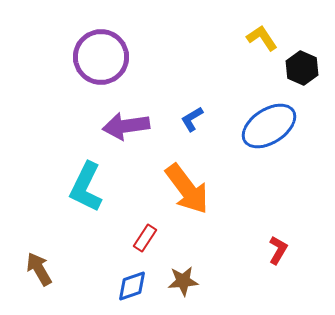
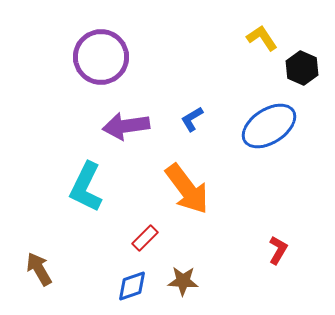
red rectangle: rotated 12 degrees clockwise
brown star: rotated 8 degrees clockwise
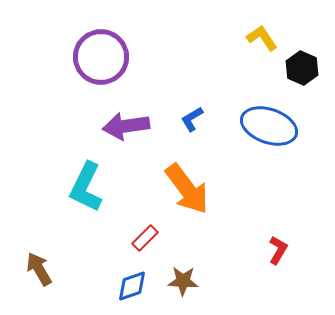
blue ellipse: rotated 52 degrees clockwise
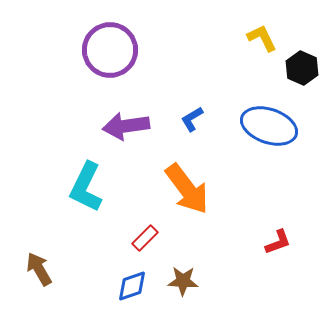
yellow L-shape: rotated 8 degrees clockwise
purple circle: moved 9 px right, 7 px up
red L-shape: moved 8 px up; rotated 40 degrees clockwise
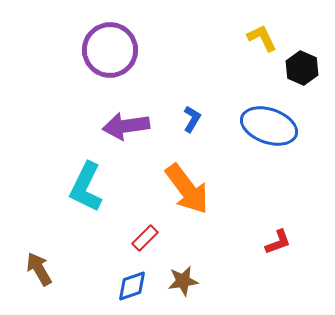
blue L-shape: rotated 152 degrees clockwise
brown star: rotated 12 degrees counterclockwise
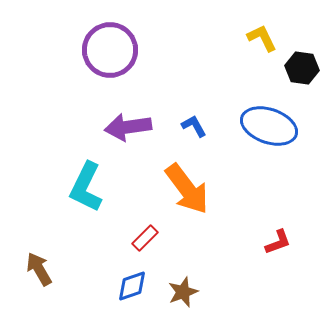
black hexagon: rotated 16 degrees counterclockwise
blue L-shape: moved 2 px right, 7 px down; rotated 60 degrees counterclockwise
purple arrow: moved 2 px right, 1 px down
brown star: moved 11 px down; rotated 12 degrees counterclockwise
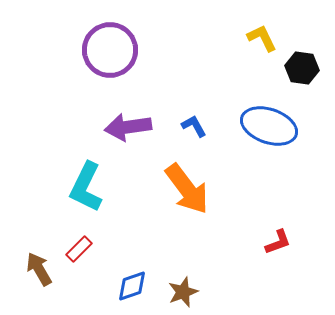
red rectangle: moved 66 px left, 11 px down
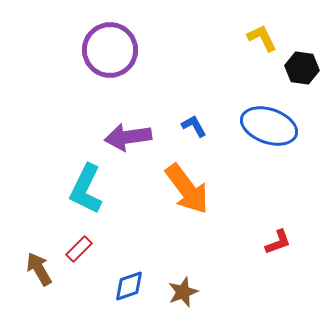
purple arrow: moved 10 px down
cyan L-shape: moved 2 px down
blue diamond: moved 3 px left
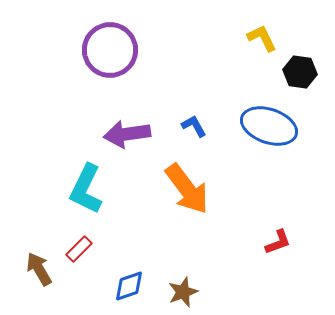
black hexagon: moved 2 px left, 4 px down
purple arrow: moved 1 px left, 3 px up
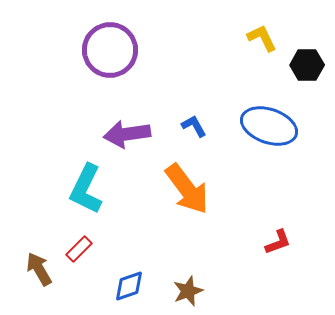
black hexagon: moved 7 px right, 7 px up; rotated 8 degrees counterclockwise
brown star: moved 5 px right, 1 px up
